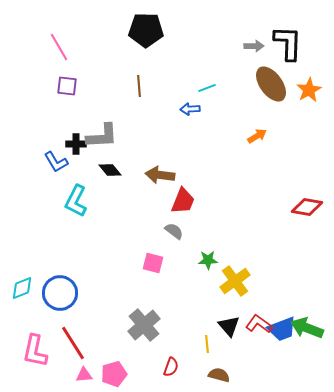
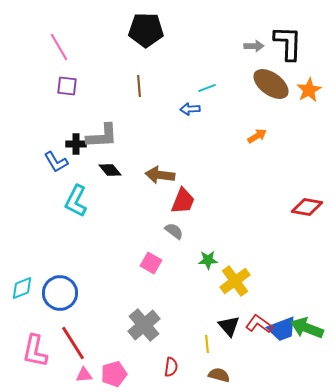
brown ellipse: rotated 18 degrees counterclockwise
pink square: moved 2 px left; rotated 15 degrees clockwise
red semicircle: rotated 12 degrees counterclockwise
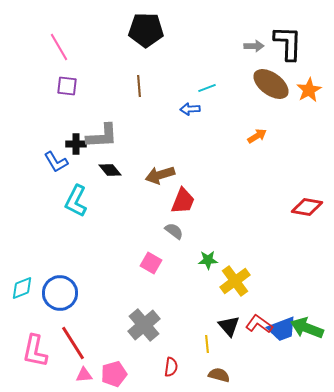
brown arrow: rotated 24 degrees counterclockwise
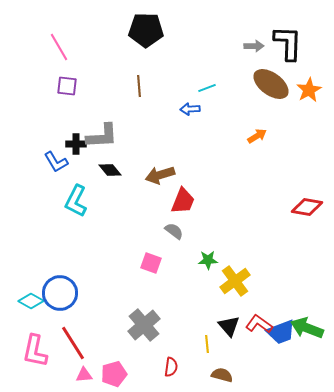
pink square: rotated 10 degrees counterclockwise
cyan diamond: moved 9 px right, 13 px down; rotated 50 degrees clockwise
blue trapezoid: moved 1 px left, 3 px down
brown semicircle: moved 3 px right
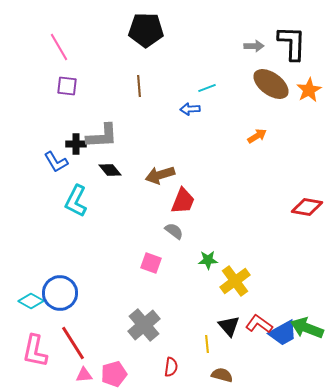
black L-shape: moved 4 px right
blue trapezoid: moved 2 px right, 1 px down; rotated 8 degrees counterclockwise
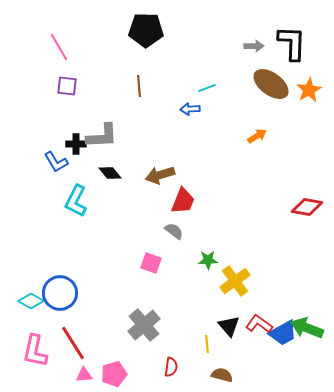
black diamond: moved 3 px down
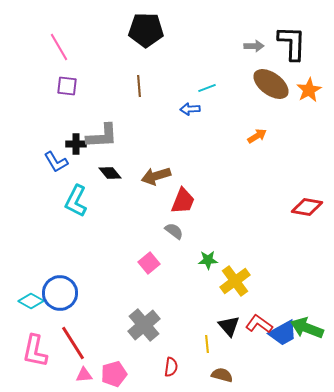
brown arrow: moved 4 px left, 1 px down
pink square: moved 2 px left; rotated 30 degrees clockwise
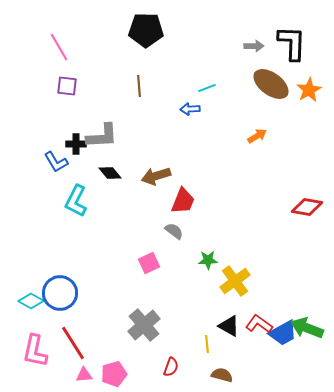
pink square: rotated 15 degrees clockwise
black triangle: rotated 20 degrees counterclockwise
red semicircle: rotated 12 degrees clockwise
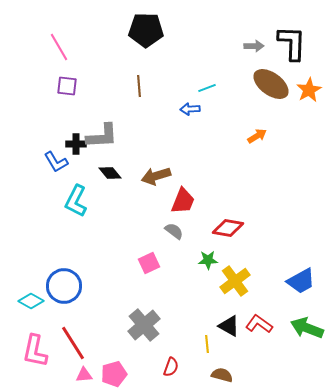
red diamond: moved 79 px left, 21 px down
blue circle: moved 4 px right, 7 px up
blue trapezoid: moved 18 px right, 52 px up
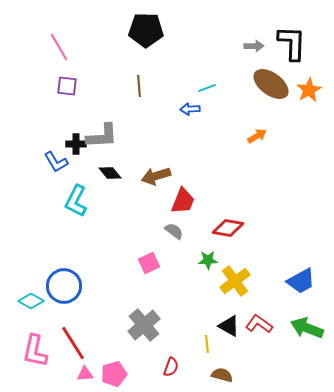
pink triangle: moved 1 px right, 1 px up
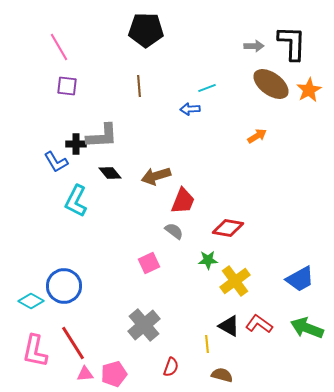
blue trapezoid: moved 1 px left, 2 px up
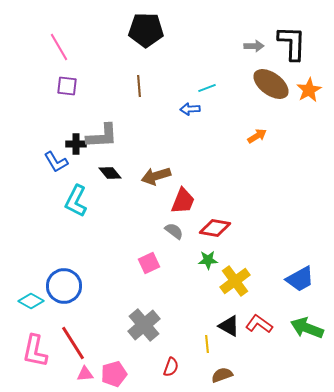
red diamond: moved 13 px left
brown semicircle: rotated 35 degrees counterclockwise
